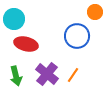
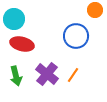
orange circle: moved 2 px up
blue circle: moved 1 px left
red ellipse: moved 4 px left
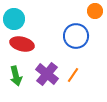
orange circle: moved 1 px down
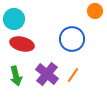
blue circle: moved 4 px left, 3 px down
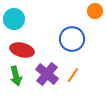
red ellipse: moved 6 px down
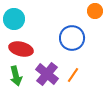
blue circle: moved 1 px up
red ellipse: moved 1 px left, 1 px up
